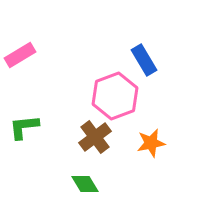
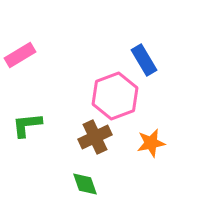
green L-shape: moved 3 px right, 2 px up
brown cross: rotated 12 degrees clockwise
green diamond: rotated 12 degrees clockwise
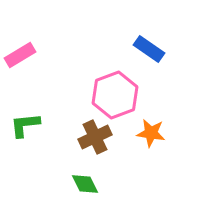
blue rectangle: moved 5 px right, 11 px up; rotated 24 degrees counterclockwise
pink hexagon: moved 1 px up
green L-shape: moved 2 px left
orange star: moved 10 px up; rotated 20 degrees clockwise
green diamond: rotated 8 degrees counterclockwise
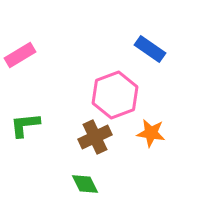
blue rectangle: moved 1 px right
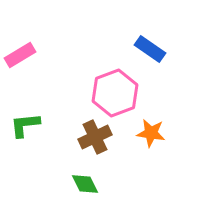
pink hexagon: moved 2 px up
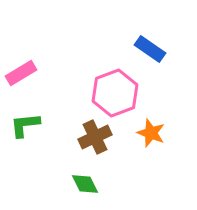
pink rectangle: moved 1 px right, 18 px down
orange star: rotated 12 degrees clockwise
